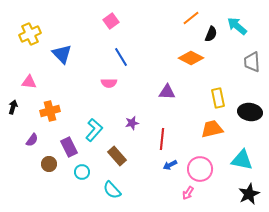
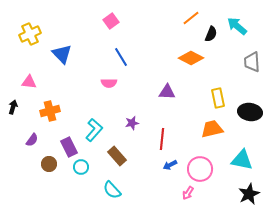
cyan circle: moved 1 px left, 5 px up
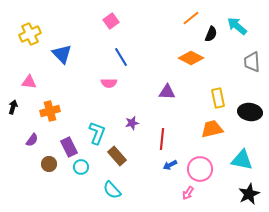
cyan L-shape: moved 3 px right, 3 px down; rotated 20 degrees counterclockwise
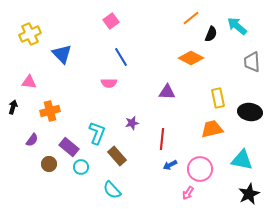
purple rectangle: rotated 24 degrees counterclockwise
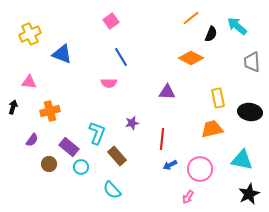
blue triangle: rotated 25 degrees counterclockwise
pink arrow: moved 4 px down
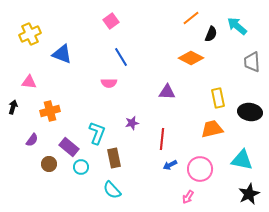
brown rectangle: moved 3 px left, 2 px down; rotated 30 degrees clockwise
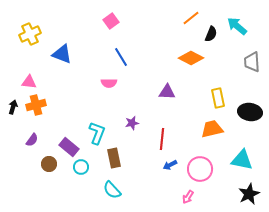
orange cross: moved 14 px left, 6 px up
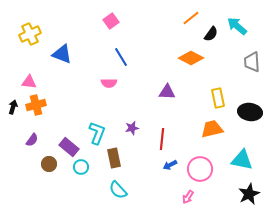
black semicircle: rotated 14 degrees clockwise
purple star: moved 5 px down
cyan semicircle: moved 6 px right
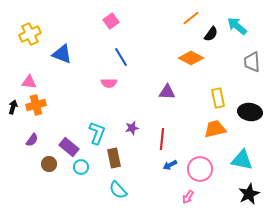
orange trapezoid: moved 3 px right
